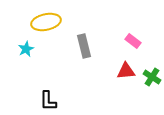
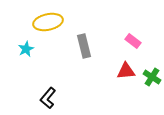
yellow ellipse: moved 2 px right
black L-shape: moved 3 px up; rotated 40 degrees clockwise
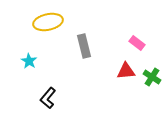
pink rectangle: moved 4 px right, 2 px down
cyan star: moved 3 px right, 12 px down; rotated 14 degrees counterclockwise
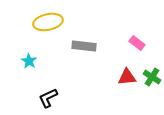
gray rectangle: rotated 70 degrees counterclockwise
red triangle: moved 1 px right, 6 px down
black L-shape: rotated 25 degrees clockwise
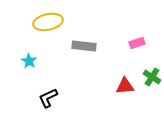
pink rectangle: rotated 56 degrees counterclockwise
red triangle: moved 2 px left, 9 px down
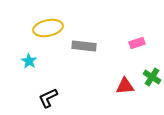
yellow ellipse: moved 6 px down
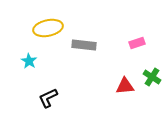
gray rectangle: moved 1 px up
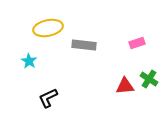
green cross: moved 3 px left, 2 px down
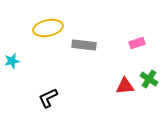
cyan star: moved 17 px left; rotated 28 degrees clockwise
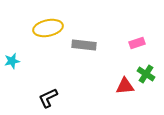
green cross: moved 3 px left, 5 px up
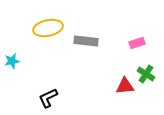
gray rectangle: moved 2 px right, 4 px up
